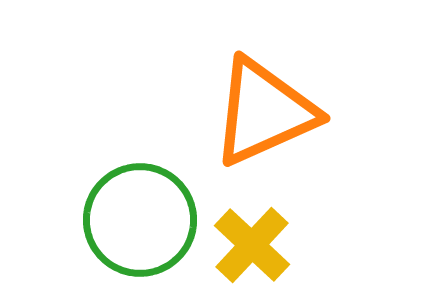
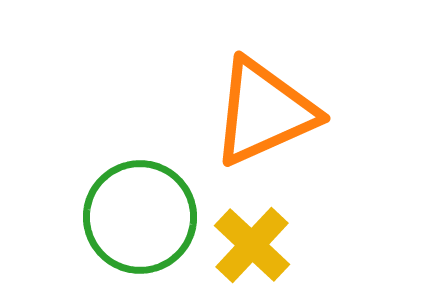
green circle: moved 3 px up
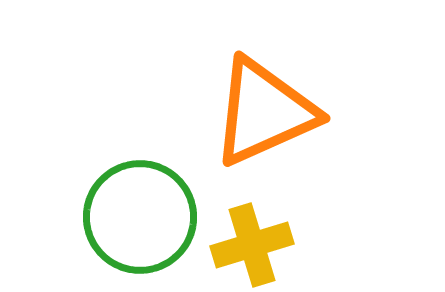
yellow cross: rotated 30 degrees clockwise
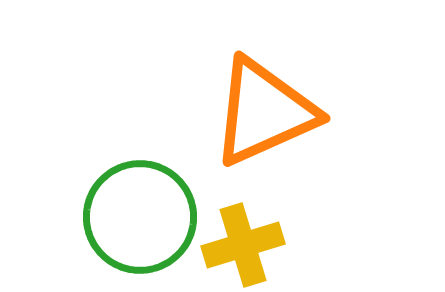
yellow cross: moved 9 px left
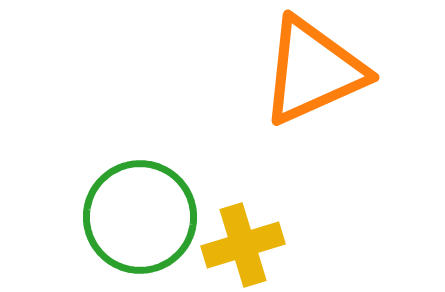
orange triangle: moved 49 px right, 41 px up
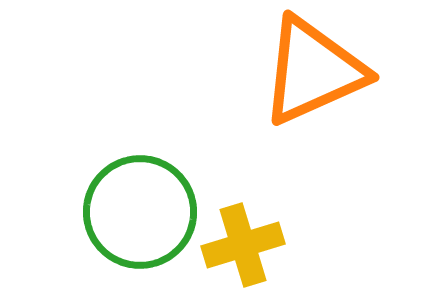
green circle: moved 5 px up
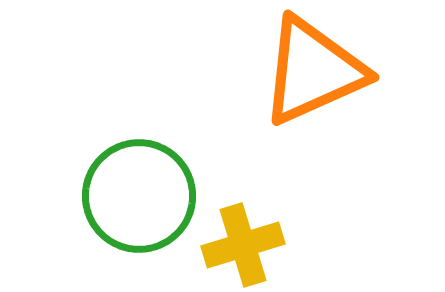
green circle: moved 1 px left, 16 px up
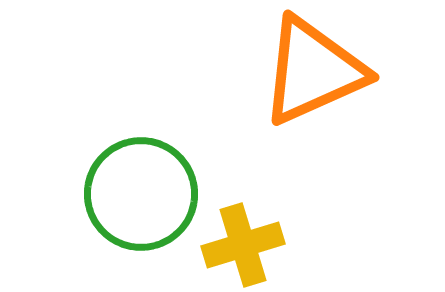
green circle: moved 2 px right, 2 px up
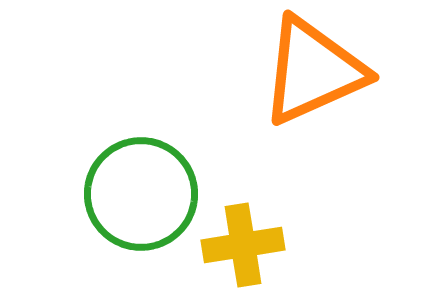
yellow cross: rotated 8 degrees clockwise
